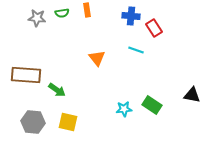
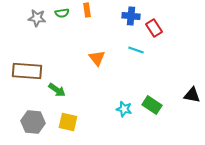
brown rectangle: moved 1 px right, 4 px up
cyan star: rotated 21 degrees clockwise
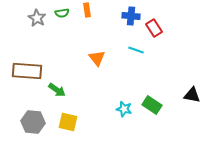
gray star: rotated 24 degrees clockwise
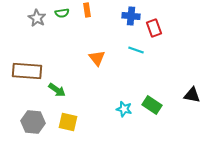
red rectangle: rotated 12 degrees clockwise
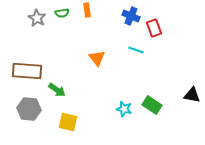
blue cross: rotated 18 degrees clockwise
gray hexagon: moved 4 px left, 13 px up
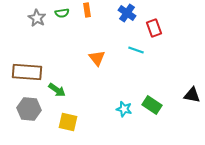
blue cross: moved 4 px left, 3 px up; rotated 12 degrees clockwise
brown rectangle: moved 1 px down
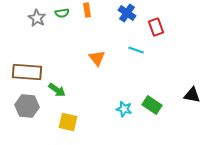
red rectangle: moved 2 px right, 1 px up
gray hexagon: moved 2 px left, 3 px up
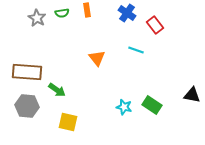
red rectangle: moved 1 px left, 2 px up; rotated 18 degrees counterclockwise
cyan star: moved 2 px up
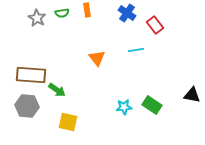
cyan line: rotated 28 degrees counterclockwise
brown rectangle: moved 4 px right, 3 px down
cyan star: rotated 21 degrees counterclockwise
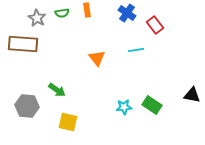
brown rectangle: moved 8 px left, 31 px up
